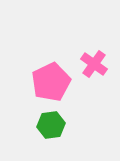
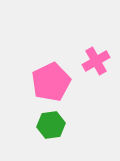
pink cross: moved 2 px right, 3 px up; rotated 24 degrees clockwise
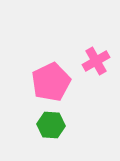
green hexagon: rotated 12 degrees clockwise
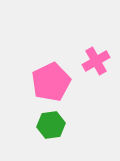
green hexagon: rotated 12 degrees counterclockwise
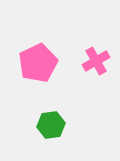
pink pentagon: moved 13 px left, 19 px up
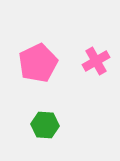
green hexagon: moved 6 px left; rotated 12 degrees clockwise
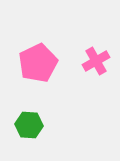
green hexagon: moved 16 px left
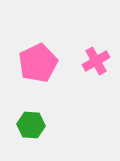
green hexagon: moved 2 px right
